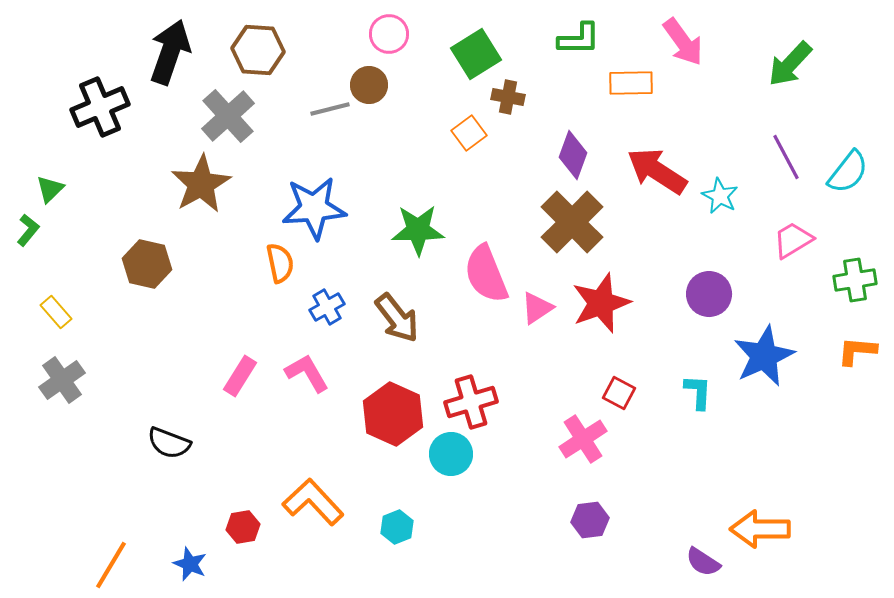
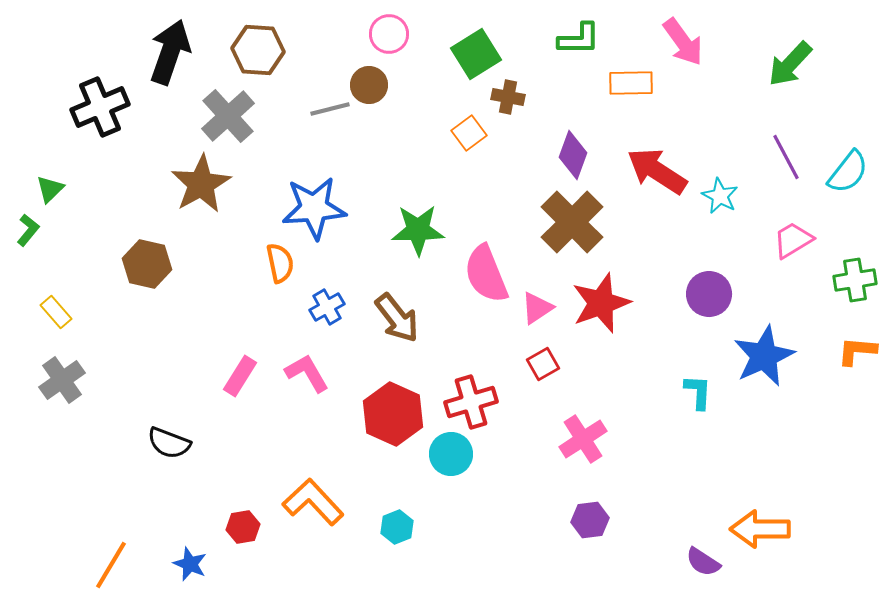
red square at (619, 393): moved 76 px left, 29 px up; rotated 32 degrees clockwise
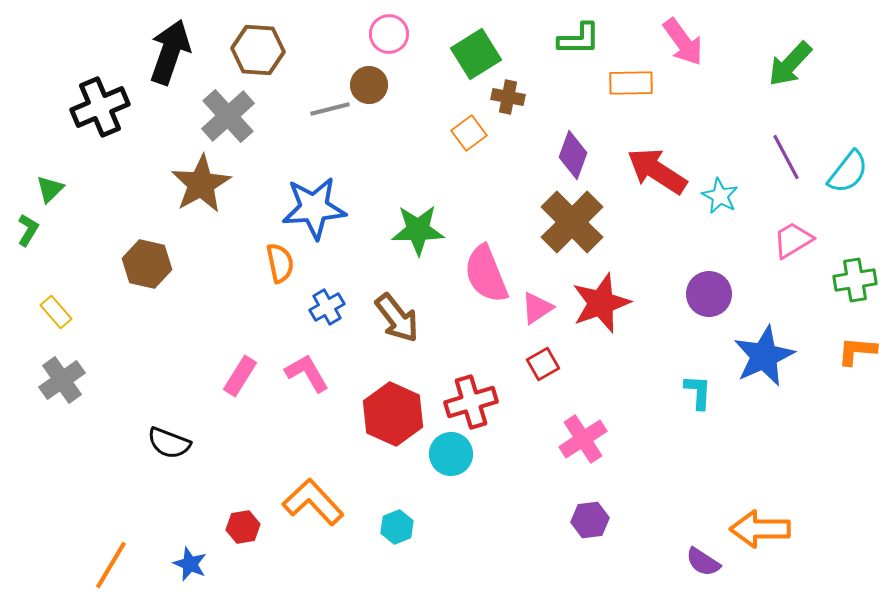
green L-shape at (28, 230): rotated 8 degrees counterclockwise
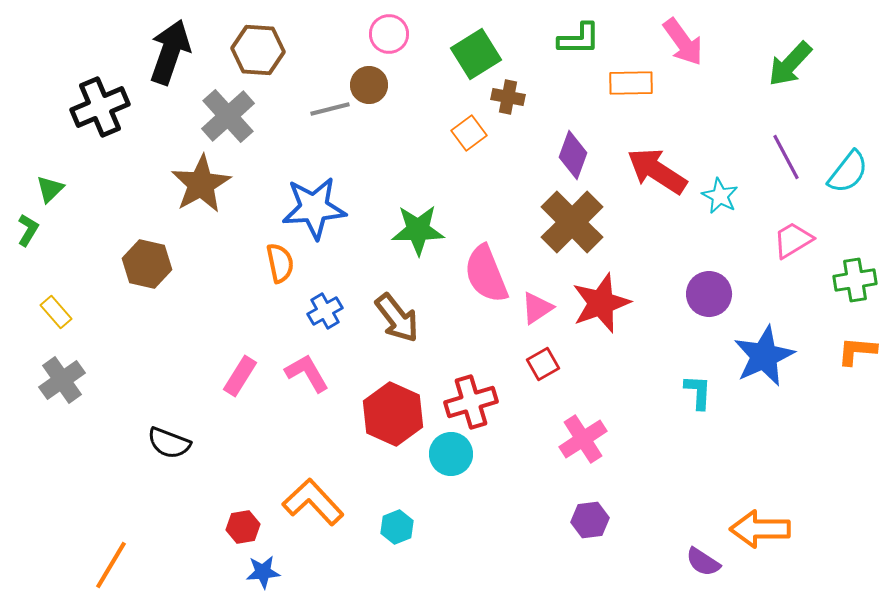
blue cross at (327, 307): moved 2 px left, 4 px down
blue star at (190, 564): moved 73 px right, 8 px down; rotated 28 degrees counterclockwise
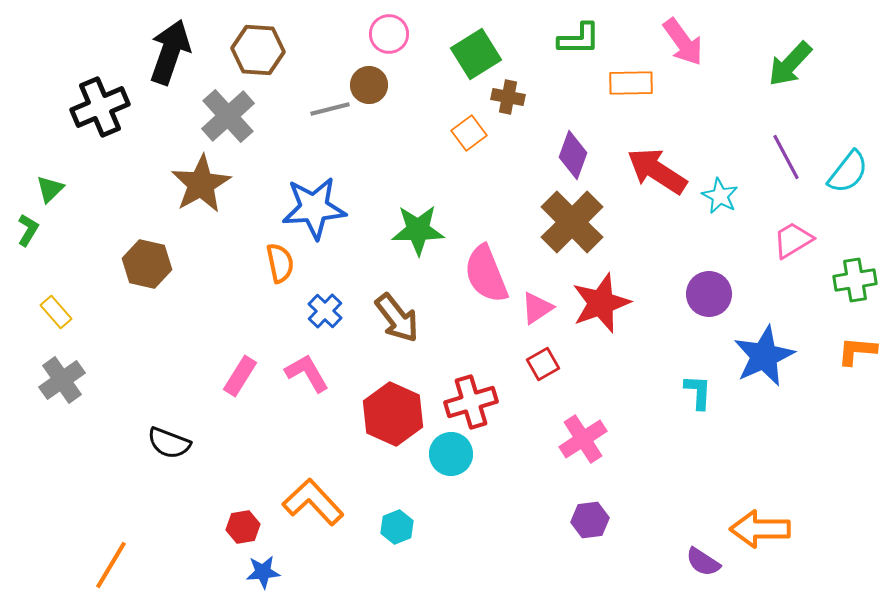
blue cross at (325, 311): rotated 16 degrees counterclockwise
